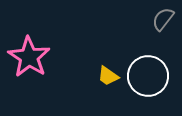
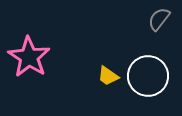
gray semicircle: moved 4 px left
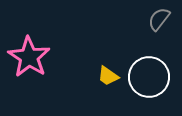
white circle: moved 1 px right, 1 px down
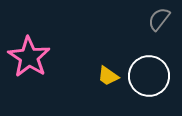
white circle: moved 1 px up
